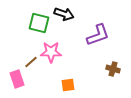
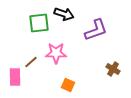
green square: rotated 20 degrees counterclockwise
purple L-shape: moved 2 px left, 5 px up
pink star: moved 5 px right, 1 px down
brown cross: rotated 16 degrees clockwise
pink rectangle: moved 2 px left, 2 px up; rotated 18 degrees clockwise
orange square: rotated 32 degrees clockwise
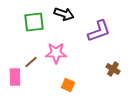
green square: moved 5 px left, 1 px up
purple L-shape: moved 3 px right, 1 px down
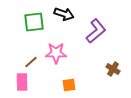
purple L-shape: moved 3 px left; rotated 20 degrees counterclockwise
pink rectangle: moved 7 px right, 5 px down
orange square: moved 1 px right; rotated 32 degrees counterclockwise
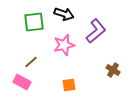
pink star: moved 8 px right, 8 px up; rotated 15 degrees counterclockwise
brown cross: moved 1 px down
pink rectangle: rotated 60 degrees counterclockwise
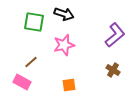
green square: rotated 15 degrees clockwise
purple L-shape: moved 19 px right, 4 px down
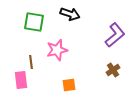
black arrow: moved 6 px right
pink star: moved 7 px left, 5 px down
brown line: rotated 56 degrees counterclockwise
brown cross: rotated 24 degrees clockwise
pink rectangle: moved 1 px left, 2 px up; rotated 54 degrees clockwise
